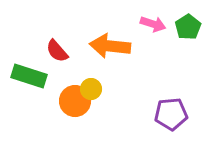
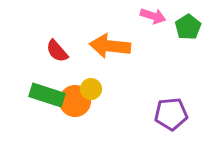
pink arrow: moved 8 px up
green rectangle: moved 18 px right, 19 px down
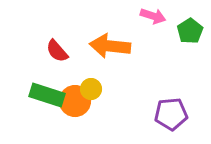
green pentagon: moved 2 px right, 4 px down
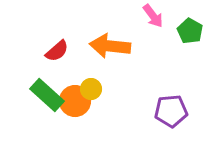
pink arrow: rotated 35 degrees clockwise
green pentagon: rotated 10 degrees counterclockwise
red semicircle: rotated 90 degrees counterclockwise
green rectangle: rotated 24 degrees clockwise
purple pentagon: moved 3 px up
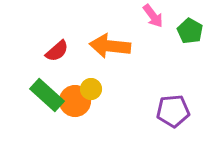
purple pentagon: moved 2 px right
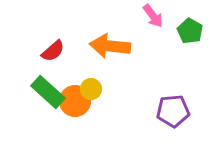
red semicircle: moved 4 px left
green rectangle: moved 1 px right, 3 px up
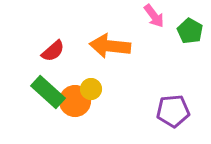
pink arrow: moved 1 px right
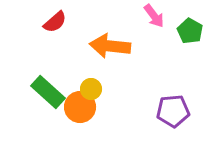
red semicircle: moved 2 px right, 29 px up
orange circle: moved 5 px right, 6 px down
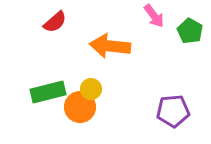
green rectangle: rotated 56 degrees counterclockwise
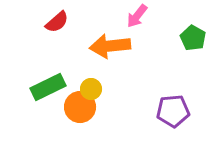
pink arrow: moved 17 px left; rotated 75 degrees clockwise
red semicircle: moved 2 px right
green pentagon: moved 3 px right, 7 px down
orange arrow: rotated 12 degrees counterclockwise
green rectangle: moved 5 px up; rotated 12 degrees counterclockwise
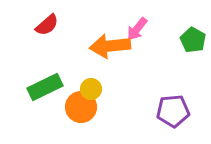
pink arrow: moved 13 px down
red semicircle: moved 10 px left, 3 px down
green pentagon: moved 2 px down
green rectangle: moved 3 px left
orange circle: moved 1 px right
